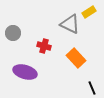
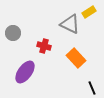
purple ellipse: rotated 70 degrees counterclockwise
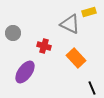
yellow rectangle: rotated 16 degrees clockwise
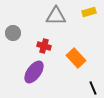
gray triangle: moved 14 px left, 8 px up; rotated 25 degrees counterclockwise
purple ellipse: moved 9 px right
black line: moved 1 px right
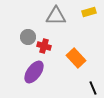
gray circle: moved 15 px right, 4 px down
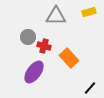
orange rectangle: moved 7 px left
black line: moved 3 px left; rotated 64 degrees clockwise
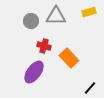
gray circle: moved 3 px right, 16 px up
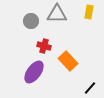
yellow rectangle: rotated 64 degrees counterclockwise
gray triangle: moved 1 px right, 2 px up
orange rectangle: moved 1 px left, 3 px down
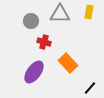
gray triangle: moved 3 px right
red cross: moved 4 px up
orange rectangle: moved 2 px down
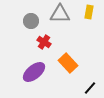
red cross: rotated 16 degrees clockwise
purple ellipse: rotated 15 degrees clockwise
